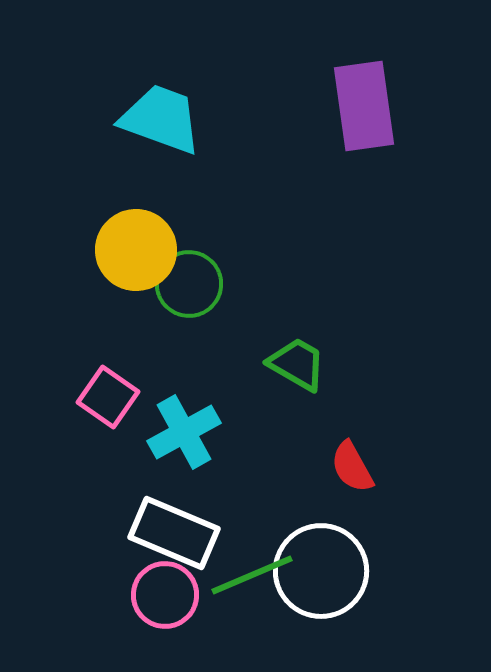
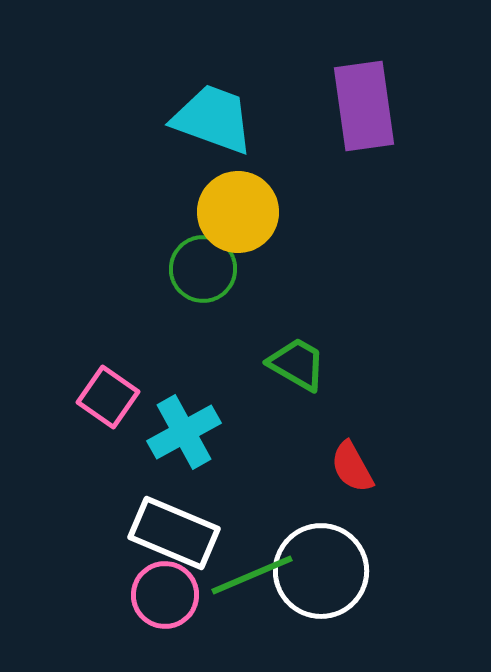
cyan trapezoid: moved 52 px right
yellow circle: moved 102 px right, 38 px up
green circle: moved 14 px right, 15 px up
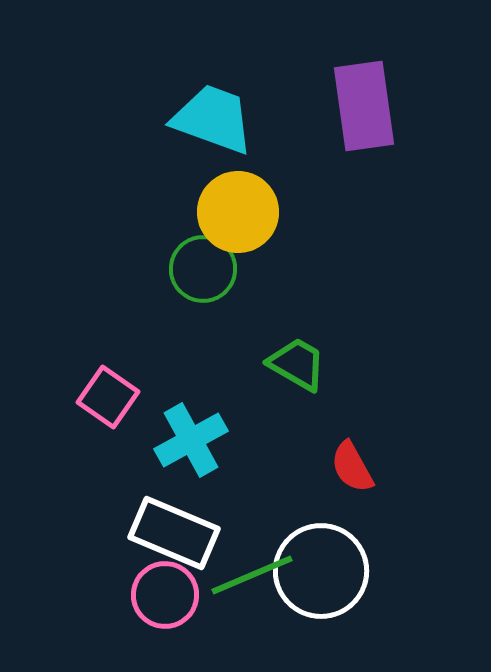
cyan cross: moved 7 px right, 8 px down
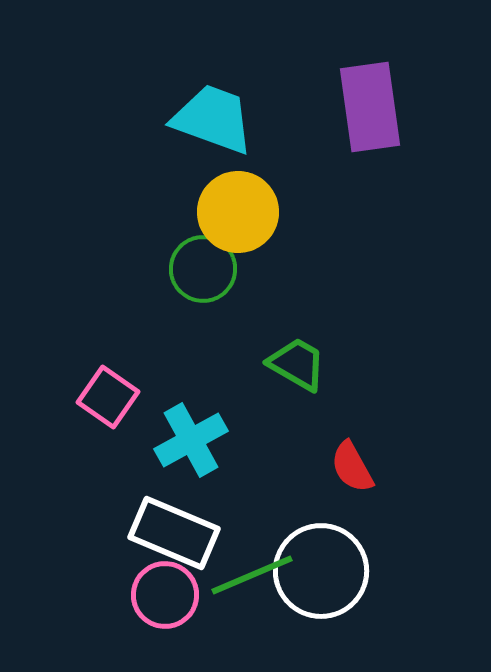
purple rectangle: moved 6 px right, 1 px down
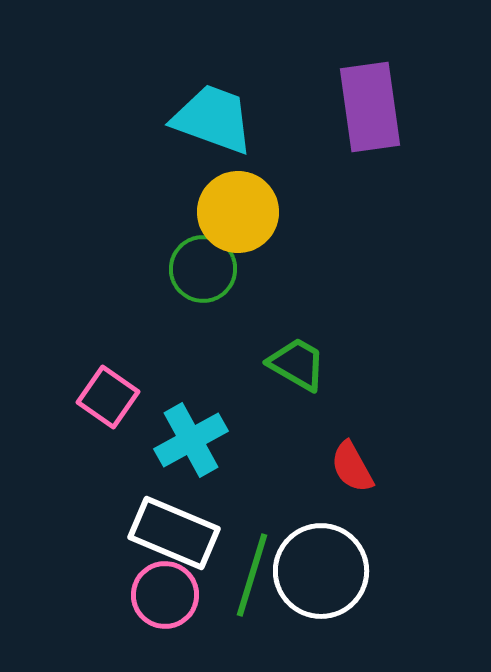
green line: rotated 50 degrees counterclockwise
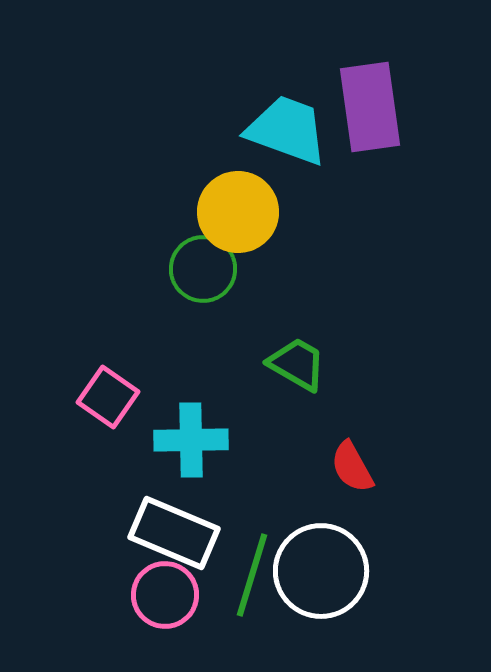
cyan trapezoid: moved 74 px right, 11 px down
cyan cross: rotated 28 degrees clockwise
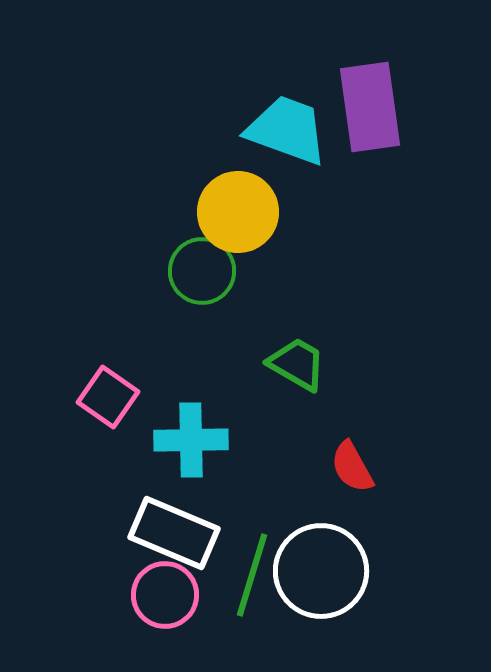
green circle: moved 1 px left, 2 px down
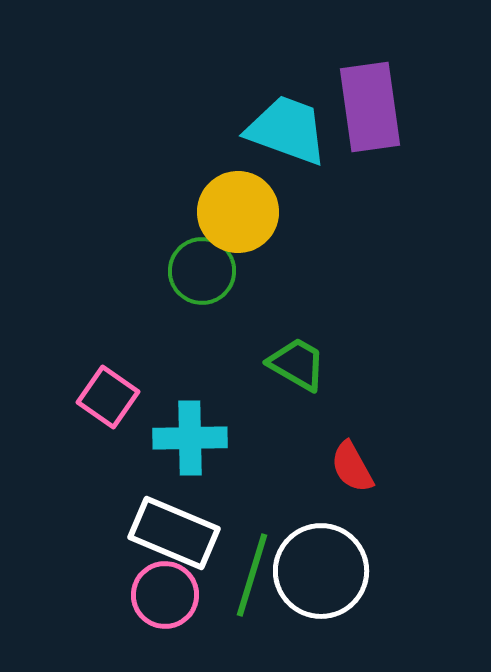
cyan cross: moved 1 px left, 2 px up
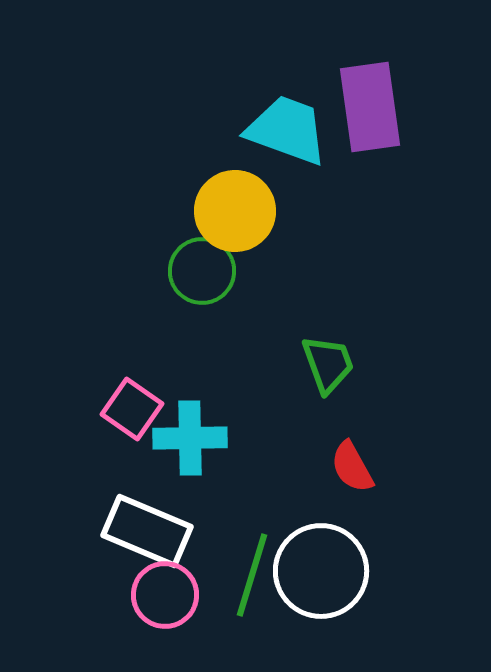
yellow circle: moved 3 px left, 1 px up
green trapezoid: moved 31 px right; rotated 40 degrees clockwise
pink square: moved 24 px right, 12 px down
white rectangle: moved 27 px left, 2 px up
